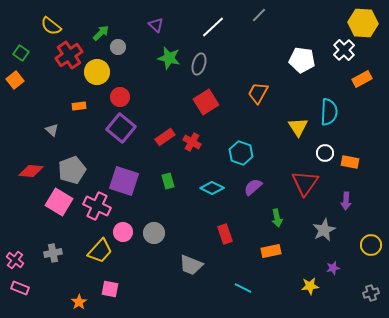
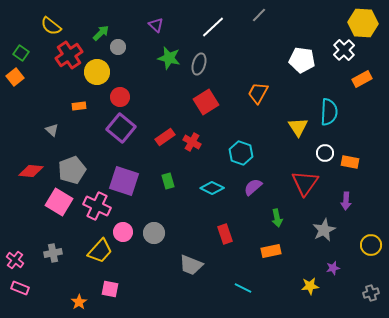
orange square at (15, 80): moved 3 px up
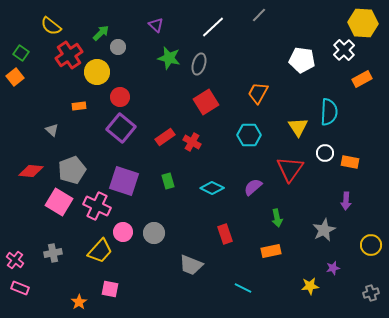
cyan hexagon at (241, 153): moved 8 px right, 18 px up; rotated 20 degrees counterclockwise
red triangle at (305, 183): moved 15 px left, 14 px up
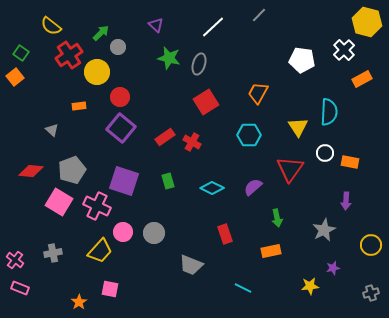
yellow hexagon at (363, 23): moved 4 px right, 1 px up; rotated 12 degrees clockwise
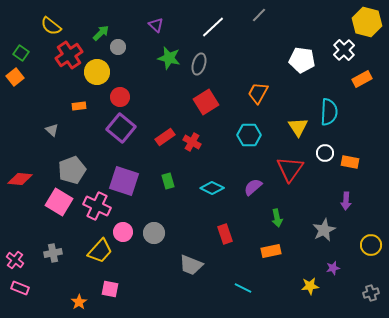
red diamond at (31, 171): moved 11 px left, 8 px down
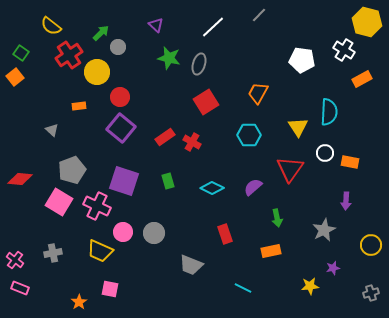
white cross at (344, 50): rotated 15 degrees counterclockwise
yellow trapezoid at (100, 251): rotated 72 degrees clockwise
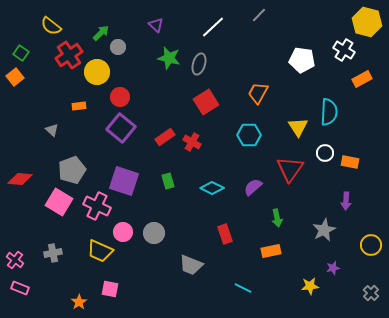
gray cross at (371, 293): rotated 28 degrees counterclockwise
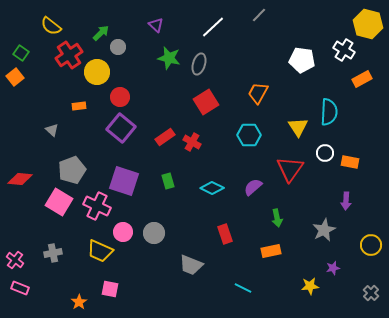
yellow hexagon at (367, 22): moved 1 px right, 2 px down
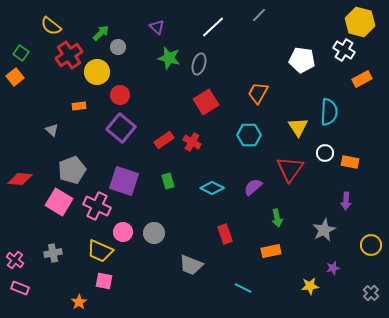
yellow hexagon at (368, 24): moved 8 px left, 2 px up
purple triangle at (156, 25): moved 1 px right, 2 px down
red circle at (120, 97): moved 2 px up
red rectangle at (165, 137): moved 1 px left, 3 px down
pink square at (110, 289): moved 6 px left, 8 px up
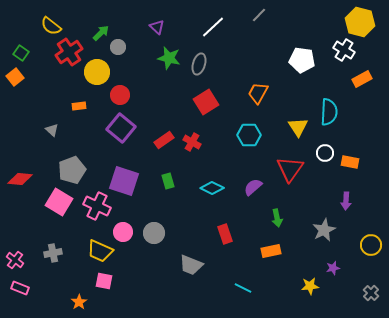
red cross at (69, 55): moved 3 px up
